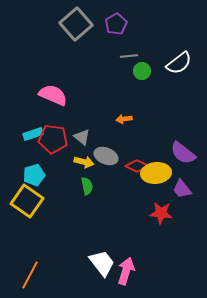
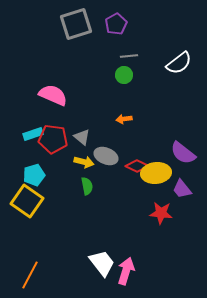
gray square: rotated 24 degrees clockwise
green circle: moved 18 px left, 4 px down
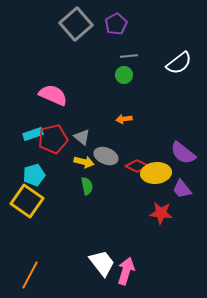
gray square: rotated 24 degrees counterclockwise
red pentagon: rotated 20 degrees counterclockwise
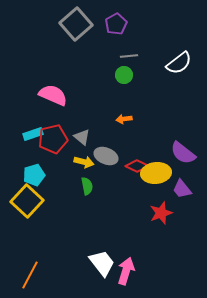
yellow square: rotated 8 degrees clockwise
red star: rotated 25 degrees counterclockwise
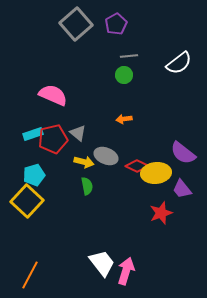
gray triangle: moved 4 px left, 4 px up
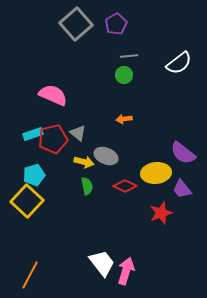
red diamond: moved 12 px left, 20 px down
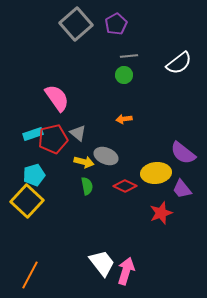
pink semicircle: moved 4 px right, 3 px down; rotated 32 degrees clockwise
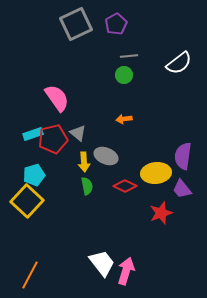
gray square: rotated 16 degrees clockwise
purple semicircle: moved 3 px down; rotated 60 degrees clockwise
yellow arrow: rotated 72 degrees clockwise
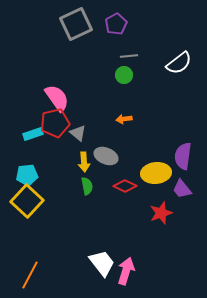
red pentagon: moved 2 px right, 16 px up
cyan pentagon: moved 7 px left; rotated 10 degrees clockwise
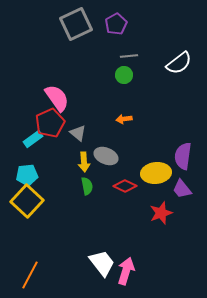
red pentagon: moved 5 px left; rotated 12 degrees counterclockwise
cyan rectangle: moved 5 px down; rotated 18 degrees counterclockwise
